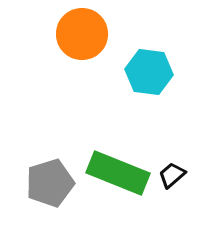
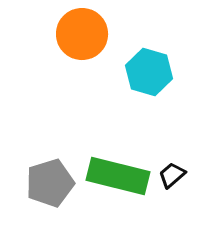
cyan hexagon: rotated 9 degrees clockwise
green rectangle: moved 3 px down; rotated 8 degrees counterclockwise
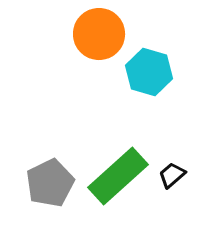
orange circle: moved 17 px right
green rectangle: rotated 56 degrees counterclockwise
gray pentagon: rotated 9 degrees counterclockwise
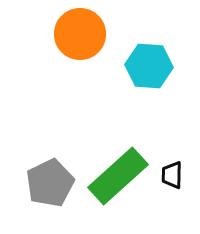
orange circle: moved 19 px left
cyan hexagon: moved 6 px up; rotated 12 degrees counterclockwise
black trapezoid: rotated 48 degrees counterclockwise
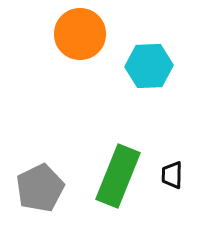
cyan hexagon: rotated 6 degrees counterclockwise
green rectangle: rotated 26 degrees counterclockwise
gray pentagon: moved 10 px left, 5 px down
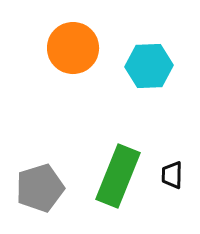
orange circle: moved 7 px left, 14 px down
gray pentagon: rotated 9 degrees clockwise
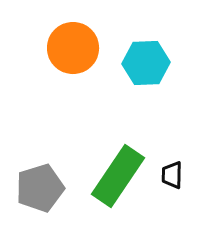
cyan hexagon: moved 3 px left, 3 px up
green rectangle: rotated 12 degrees clockwise
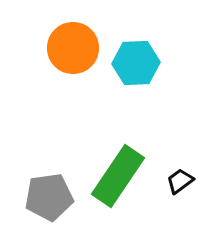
cyan hexagon: moved 10 px left
black trapezoid: moved 8 px right, 6 px down; rotated 52 degrees clockwise
gray pentagon: moved 9 px right, 9 px down; rotated 9 degrees clockwise
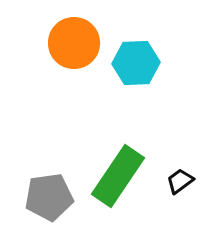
orange circle: moved 1 px right, 5 px up
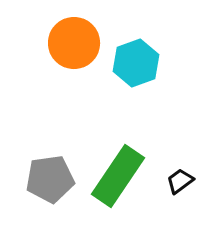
cyan hexagon: rotated 18 degrees counterclockwise
gray pentagon: moved 1 px right, 18 px up
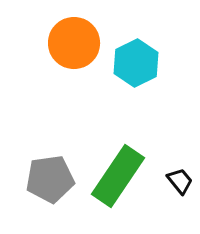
cyan hexagon: rotated 6 degrees counterclockwise
black trapezoid: rotated 88 degrees clockwise
